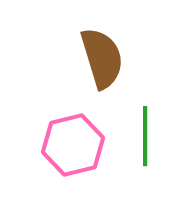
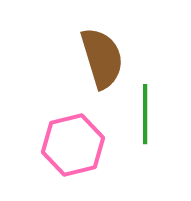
green line: moved 22 px up
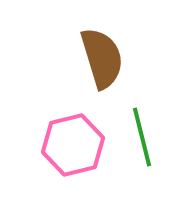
green line: moved 3 px left, 23 px down; rotated 14 degrees counterclockwise
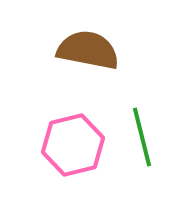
brown semicircle: moved 14 px left, 8 px up; rotated 62 degrees counterclockwise
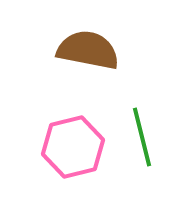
pink hexagon: moved 2 px down
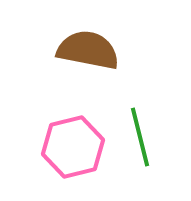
green line: moved 2 px left
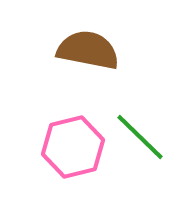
green line: rotated 32 degrees counterclockwise
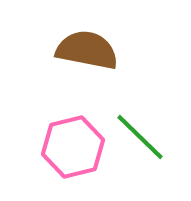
brown semicircle: moved 1 px left
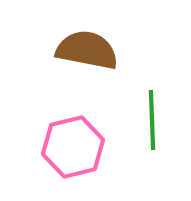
green line: moved 12 px right, 17 px up; rotated 44 degrees clockwise
